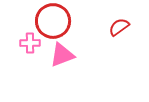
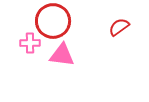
pink triangle: rotated 28 degrees clockwise
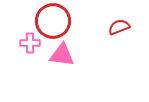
red semicircle: rotated 15 degrees clockwise
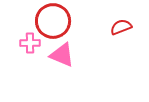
red semicircle: moved 2 px right
pink triangle: rotated 16 degrees clockwise
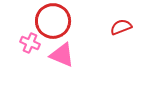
pink cross: rotated 24 degrees clockwise
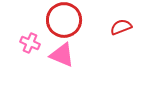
red circle: moved 11 px right, 1 px up
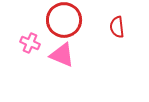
red semicircle: moved 4 px left; rotated 75 degrees counterclockwise
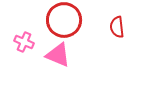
pink cross: moved 6 px left, 1 px up
pink triangle: moved 4 px left
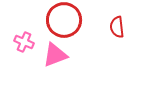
pink triangle: moved 3 px left; rotated 44 degrees counterclockwise
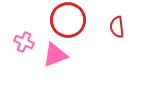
red circle: moved 4 px right
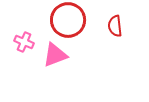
red semicircle: moved 2 px left, 1 px up
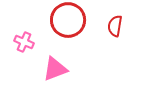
red semicircle: rotated 15 degrees clockwise
pink triangle: moved 14 px down
